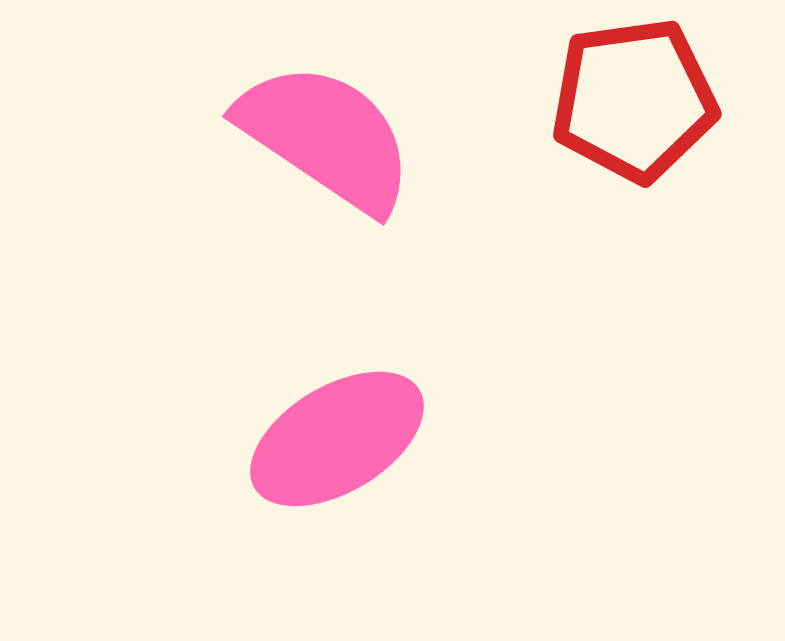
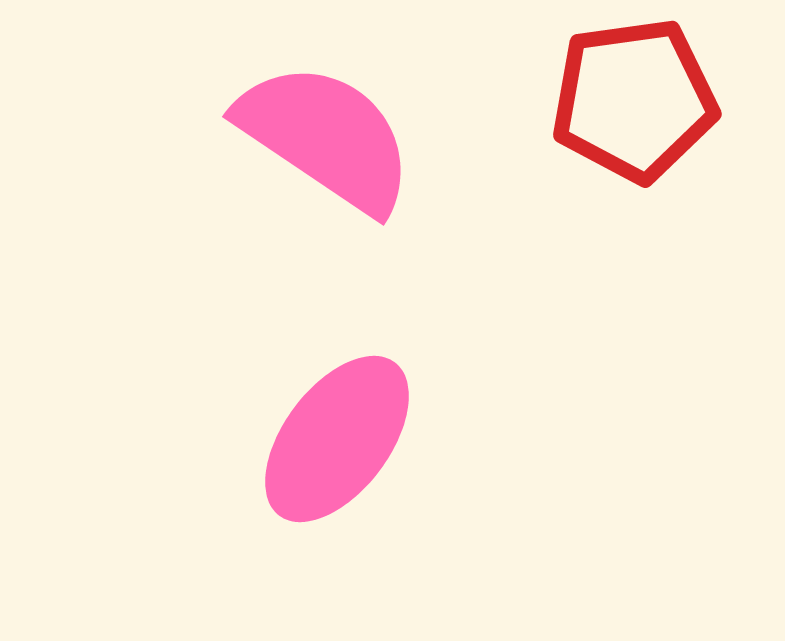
pink ellipse: rotated 22 degrees counterclockwise
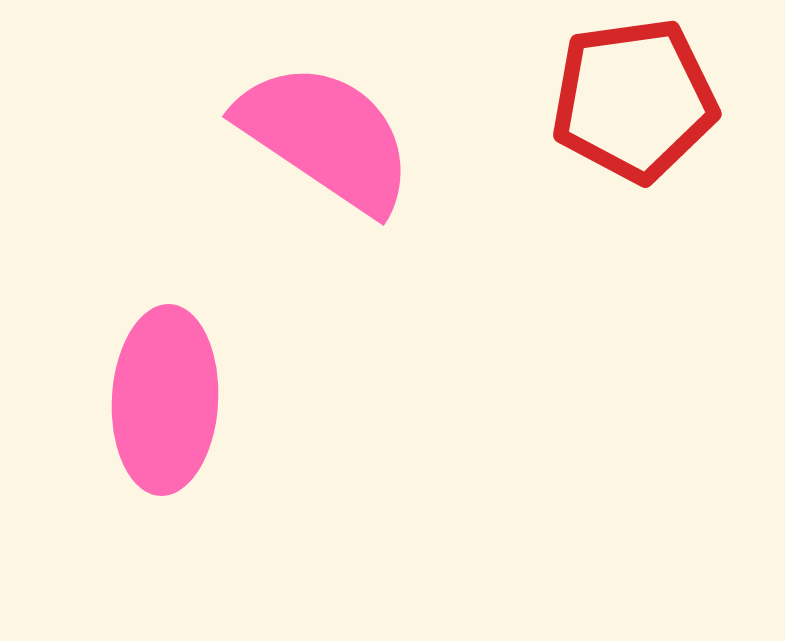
pink ellipse: moved 172 px left, 39 px up; rotated 34 degrees counterclockwise
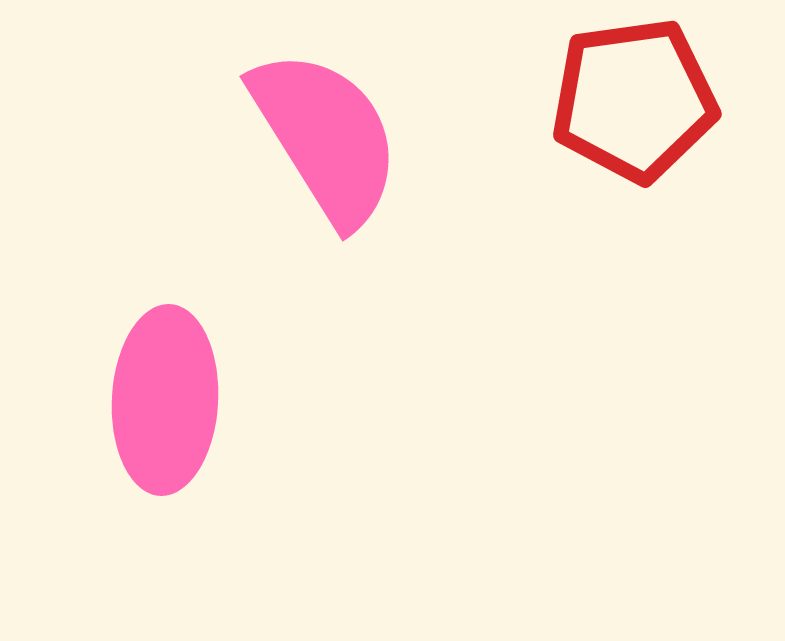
pink semicircle: rotated 24 degrees clockwise
